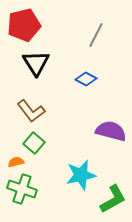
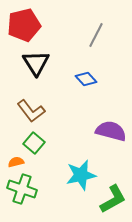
blue diamond: rotated 20 degrees clockwise
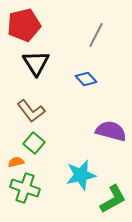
green cross: moved 3 px right, 1 px up
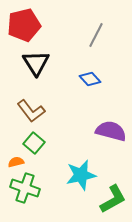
blue diamond: moved 4 px right
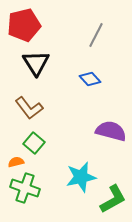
brown L-shape: moved 2 px left, 3 px up
cyan star: moved 2 px down
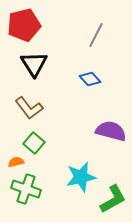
black triangle: moved 2 px left, 1 px down
green cross: moved 1 px right, 1 px down
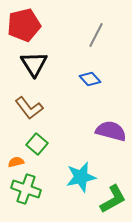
green square: moved 3 px right, 1 px down
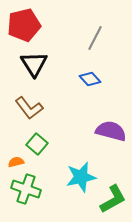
gray line: moved 1 px left, 3 px down
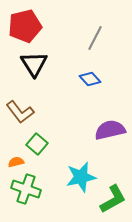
red pentagon: moved 1 px right, 1 px down
brown L-shape: moved 9 px left, 4 px down
purple semicircle: moved 1 px left, 1 px up; rotated 28 degrees counterclockwise
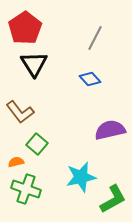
red pentagon: moved 2 px down; rotated 20 degrees counterclockwise
